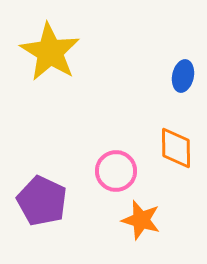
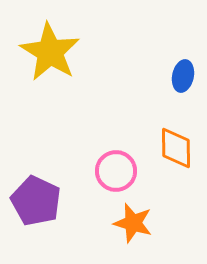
purple pentagon: moved 6 px left
orange star: moved 8 px left, 3 px down
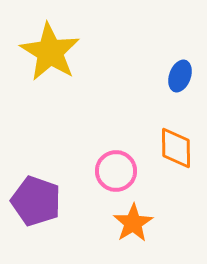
blue ellipse: moved 3 px left; rotated 8 degrees clockwise
purple pentagon: rotated 6 degrees counterclockwise
orange star: rotated 24 degrees clockwise
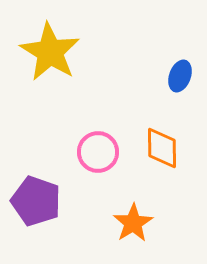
orange diamond: moved 14 px left
pink circle: moved 18 px left, 19 px up
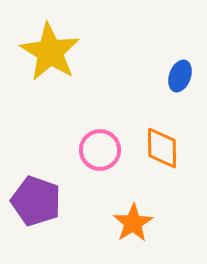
pink circle: moved 2 px right, 2 px up
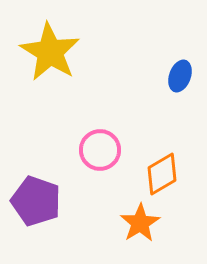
orange diamond: moved 26 px down; rotated 60 degrees clockwise
orange star: moved 7 px right
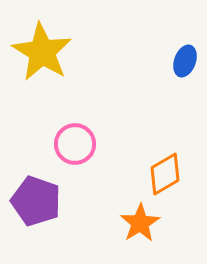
yellow star: moved 8 px left
blue ellipse: moved 5 px right, 15 px up
pink circle: moved 25 px left, 6 px up
orange diamond: moved 3 px right
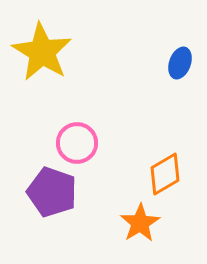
blue ellipse: moved 5 px left, 2 px down
pink circle: moved 2 px right, 1 px up
purple pentagon: moved 16 px right, 9 px up
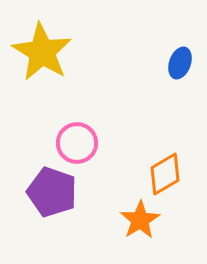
orange star: moved 3 px up
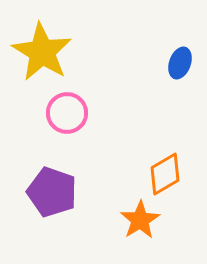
pink circle: moved 10 px left, 30 px up
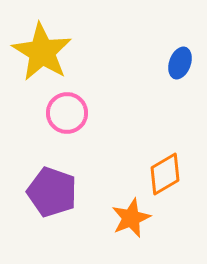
orange star: moved 9 px left, 2 px up; rotated 9 degrees clockwise
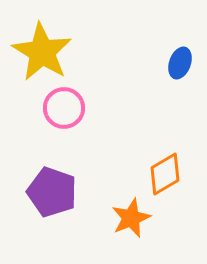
pink circle: moved 3 px left, 5 px up
